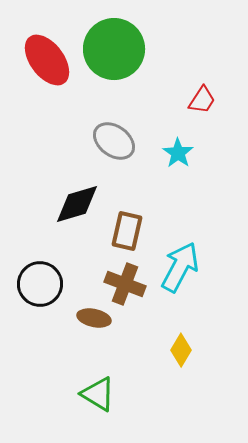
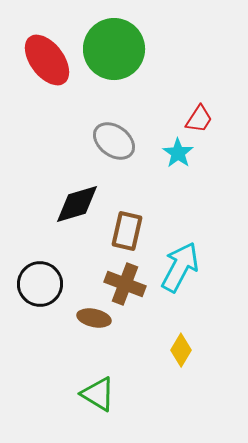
red trapezoid: moved 3 px left, 19 px down
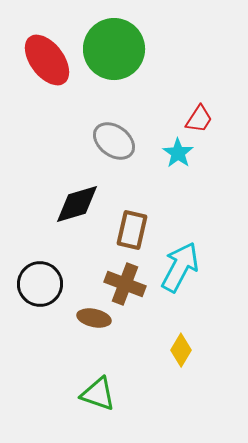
brown rectangle: moved 5 px right, 1 px up
green triangle: rotated 12 degrees counterclockwise
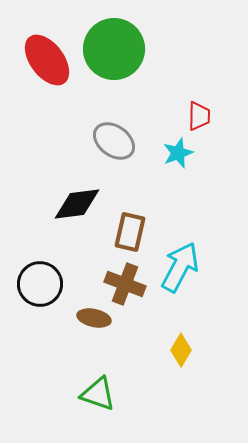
red trapezoid: moved 3 px up; rotated 32 degrees counterclockwise
cyan star: rotated 16 degrees clockwise
black diamond: rotated 9 degrees clockwise
brown rectangle: moved 2 px left, 2 px down
